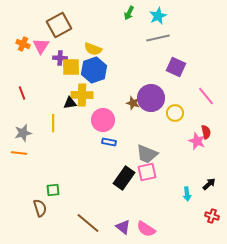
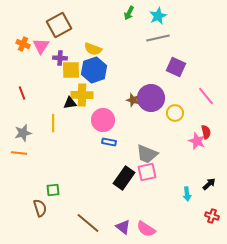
yellow square: moved 3 px down
brown star: moved 3 px up
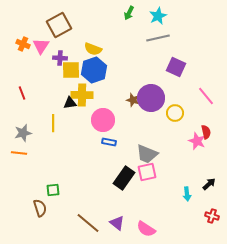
purple triangle: moved 6 px left, 4 px up
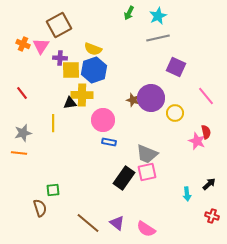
red line: rotated 16 degrees counterclockwise
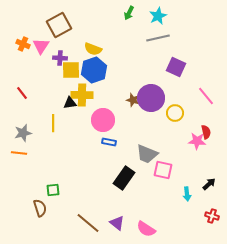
pink star: rotated 18 degrees counterclockwise
pink square: moved 16 px right, 2 px up; rotated 24 degrees clockwise
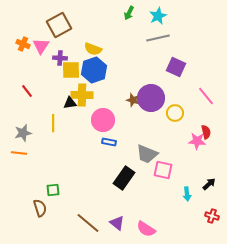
red line: moved 5 px right, 2 px up
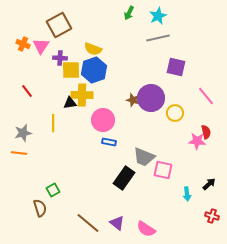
purple square: rotated 12 degrees counterclockwise
gray trapezoid: moved 3 px left, 3 px down
green square: rotated 24 degrees counterclockwise
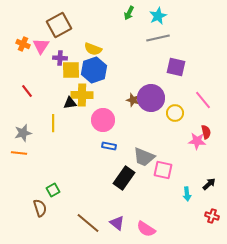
pink line: moved 3 px left, 4 px down
blue rectangle: moved 4 px down
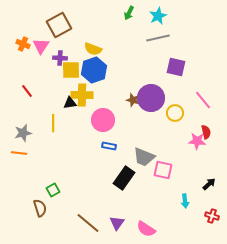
cyan arrow: moved 2 px left, 7 px down
purple triangle: rotated 28 degrees clockwise
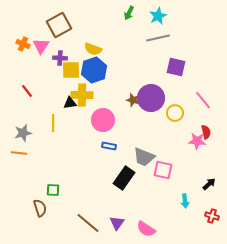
green square: rotated 32 degrees clockwise
